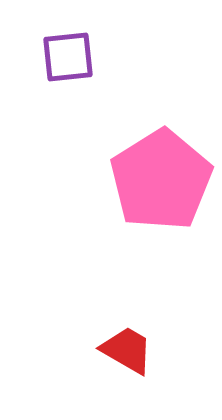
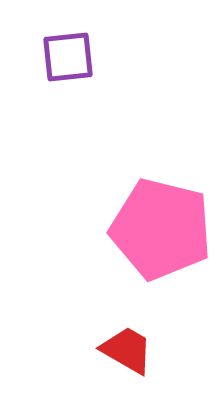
pink pentagon: moved 49 px down; rotated 26 degrees counterclockwise
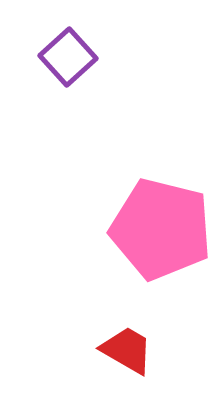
purple square: rotated 36 degrees counterclockwise
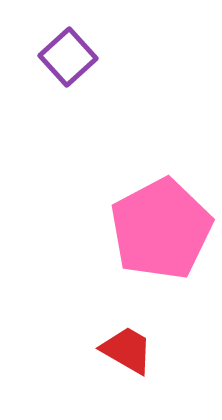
pink pentagon: rotated 30 degrees clockwise
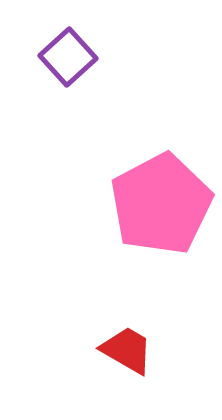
pink pentagon: moved 25 px up
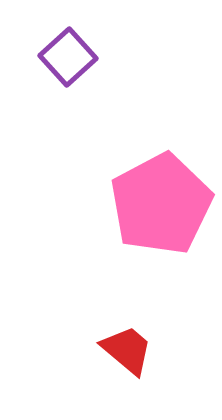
red trapezoid: rotated 10 degrees clockwise
